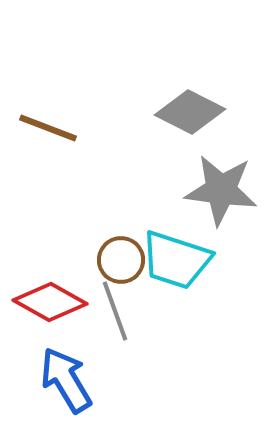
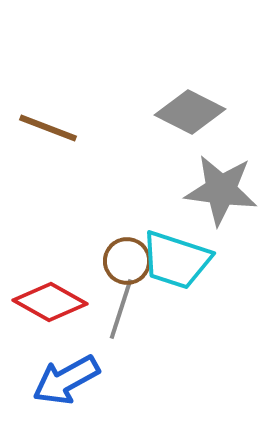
brown circle: moved 6 px right, 1 px down
gray line: moved 6 px right, 2 px up; rotated 38 degrees clockwise
blue arrow: rotated 88 degrees counterclockwise
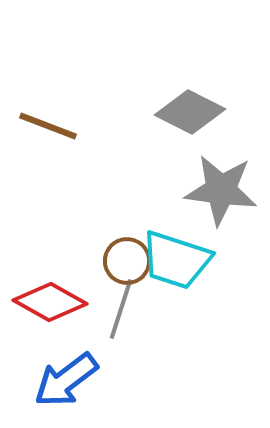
brown line: moved 2 px up
blue arrow: rotated 8 degrees counterclockwise
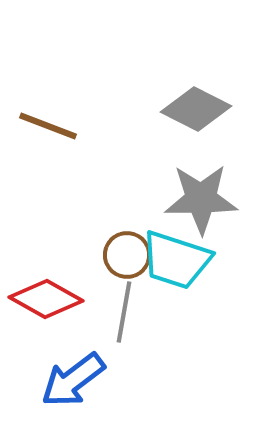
gray diamond: moved 6 px right, 3 px up
gray star: moved 20 px left, 9 px down; rotated 8 degrees counterclockwise
brown circle: moved 6 px up
red diamond: moved 4 px left, 3 px up
gray line: moved 3 px right, 3 px down; rotated 8 degrees counterclockwise
blue arrow: moved 7 px right
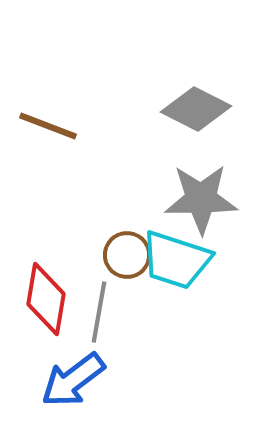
red diamond: rotated 70 degrees clockwise
gray line: moved 25 px left
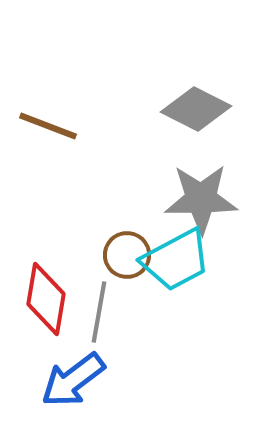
cyan trapezoid: rotated 46 degrees counterclockwise
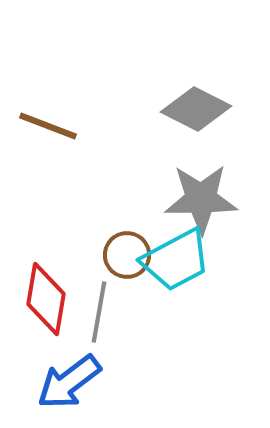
blue arrow: moved 4 px left, 2 px down
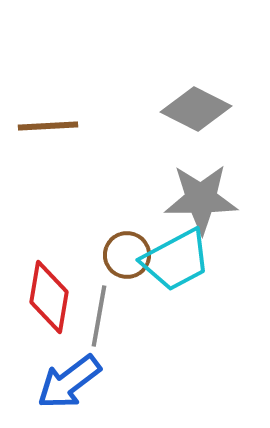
brown line: rotated 24 degrees counterclockwise
red diamond: moved 3 px right, 2 px up
gray line: moved 4 px down
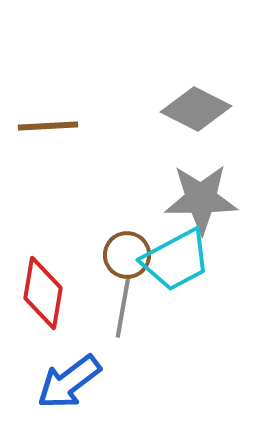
red diamond: moved 6 px left, 4 px up
gray line: moved 24 px right, 9 px up
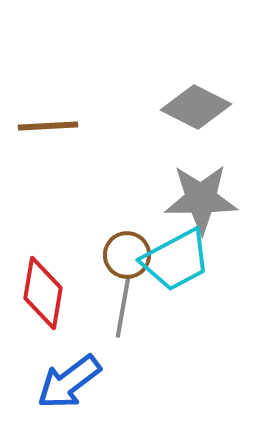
gray diamond: moved 2 px up
